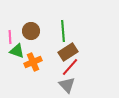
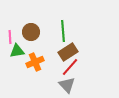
brown circle: moved 1 px down
green triangle: rotated 28 degrees counterclockwise
orange cross: moved 2 px right
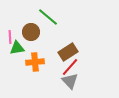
green line: moved 15 px left, 14 px up; rotated 45 degrees counterclockwise
green triangle: moved 3 px up
orange cross: rotated 18 degrees clockwise
gray triangle: moved 3 px right, 4 px up
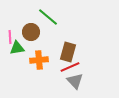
brown rectangle: rotated 42 degrees counterclockwise
orange cross: moved 4 px right, 2 px up
red line: rotated 24 degrees clockwise
gray triangle: moved 5 px right
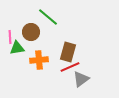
gray triangle: moved 6 px right, 2 px up; rotated 36 degrees clockwise
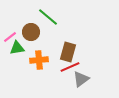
pink line: rotated 56 degrees clockwise
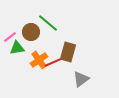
green line: moved 6 px down
orange cross: rotated 30 degrees counterclockwise
red line: moved 16 px left, 5 px up
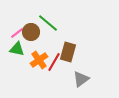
pink line: moved 7 px right, 4 px up
green triangle: moved 1 px down; rotated 21 degrees clockwise
red line: rotated 36 degrees counterclockwise
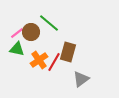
green line: moved 1 px right
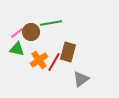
green line: moved 2 px right; rotated 50 degrees counterclockwise
